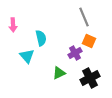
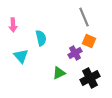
cyan triangle: moved 6 px left
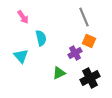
pink arrow: moved 10 px right, 8 px up; rotated 32 degrees counterclockwise
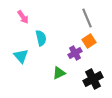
gray line: moved 3 px right, 1 px down
orange square: rotated 32 degrees clockwise
black cross: moved 3 px right, 1 px down
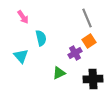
black cross: rotated 24 degrees clockwise
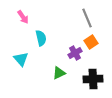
orange square: moved 2 px right, 1 px down
cyan triangle: moved 3 px down
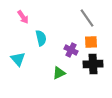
gray line: rotated 12 degrees counterclockwise
orange square: rotated 32 degrees clockwise
purple cross: moved 4 px left, 3 px up; rotated 32 degrees counterclockwise
cyan triangle: moved 3 px left
black cross: moved 15 px up
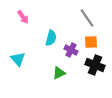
cyan semicircle: moved 10 px right; rotated 28 degrees clockwise
black cross: moved 2 px right, 1 px down; rotated 24 degrees clockwise
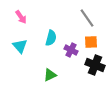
pink arrow: moved 2 px left
cyan triangle: moved 2 px right, 13 px up
green triangle: moved 9 px left, 2 px down
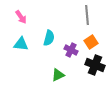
gray line: moved 3 px up; rotated 30 degrees clockwise
cyan semicircle: moved 2 px left
orange square: rotated 32 degrees counterclockwise
cyan triangle: moved 1 px right, 2 px up; rotated 42 degrees counterclockwise
green triangle: moved 8 px right
